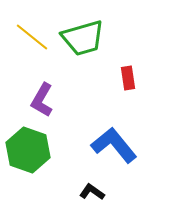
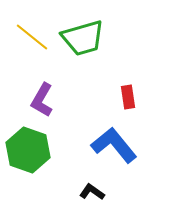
red rectangle: moved 19 px down
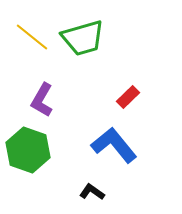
red rectangle: rotated 55 degrees clockwise
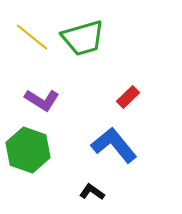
purple L-shape: rotated 88 degrees counterclockwise
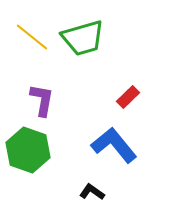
purple L-shape: rotated 112 degrees counterclockwise
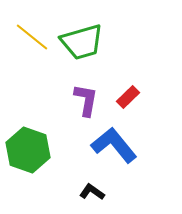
green trapezoid: moved 1 px left, 4 px down
purple L-shape: moved 44 px right
